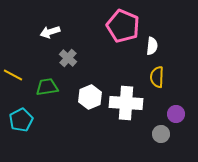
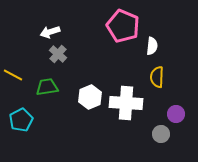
gray cross: moved 10 px left, 4 px up
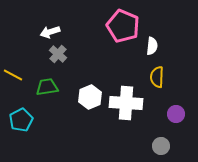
gray circle: moved 12 px down
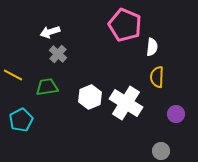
pink pentagon: moved 2 px right, 1 px up
white semicircle: moved 1 px down
white cross: rotated 28 degrees clockwise
gray circle: moved 5 px down
